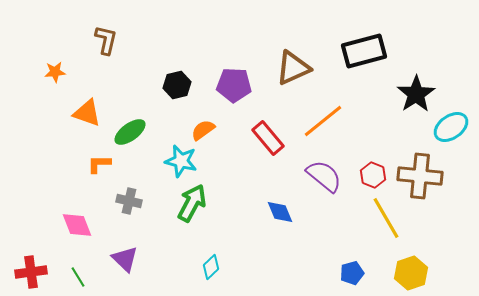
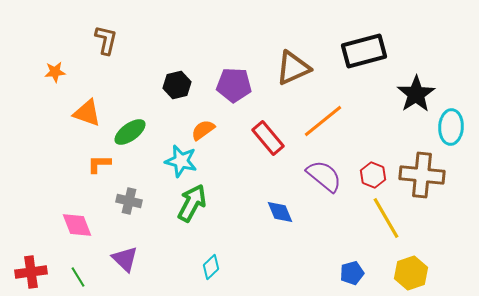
cyan ellipse: rotated 52 degrees counterclockwise
brown cross: moved 2 px right, 1 px up
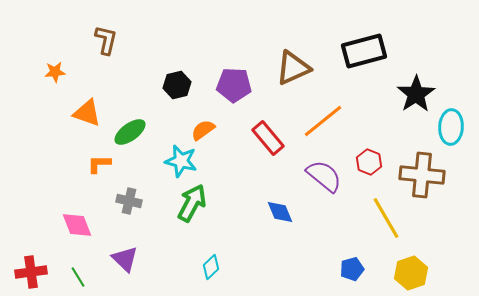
red hexagon: moved 4 px left, 13 px up
blue pentagon: moved 4 px up
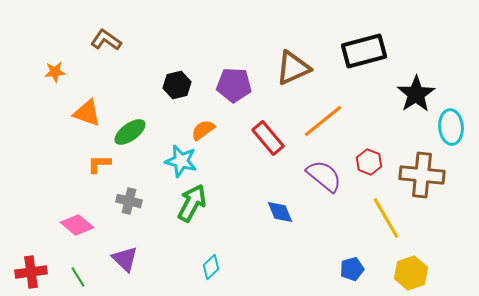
brown L-shape: rotated 68 degrees counterclockwise
cyan ellipse: rotated 8 degrees counterclockwise
pink diamond: rotated 28 degrees counterclockwise
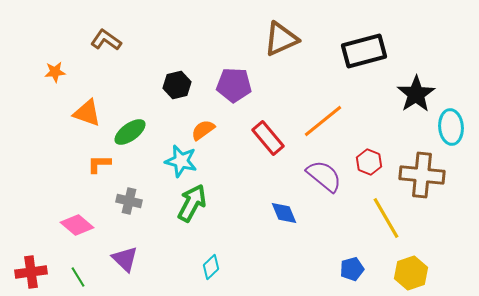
brown triangle: moved 12 px left, 29 px up
blue diamond: moved 4 px right, 1 px down
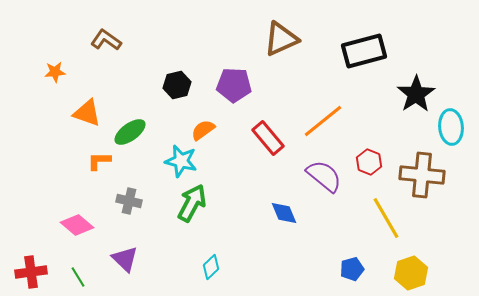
orange L-shape: moved 3 px up
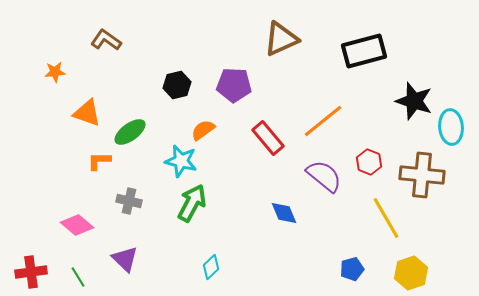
black star: moved 2 px left, 7 px down; rotated 21 degrees counterclockwise
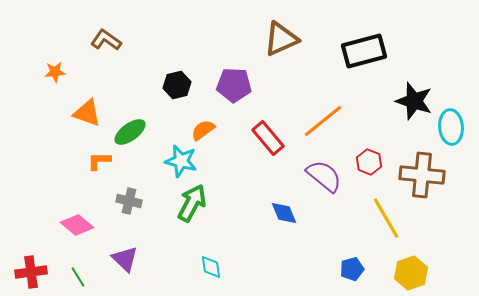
cyan diamond: rotated 55 degrees counterclockwise
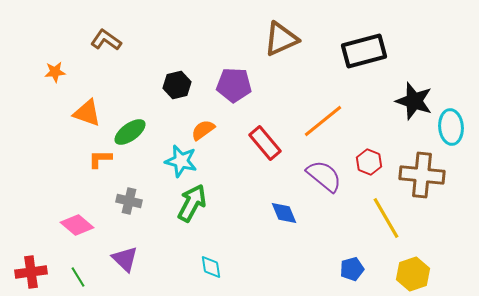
red rectangle: moved 3 px left, 5 px down
orange L-shape: moved 1 px right, 2 px up
yellow hexagon: moved 2 px right, 1 px down
